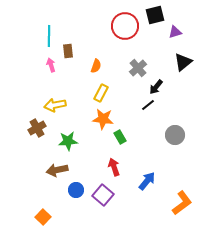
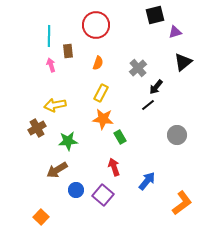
red circle: moved 29 px left, 1 px up
orange semicircle: moved 2 px right, 3 px up
gray circle: moved 2 px right
brown arrow: rotated 20 degrees counterclockwise
orange square: moved 2 px left
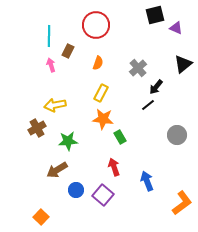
purple triangle: moved 1 px right, 4 px up; rotated 40 degrees clockwise
brown rectangle: rotated 32 degrees clockwise
black triangle: moved 2 px down
blue arrow: rotated 60 degrees counterclockwise
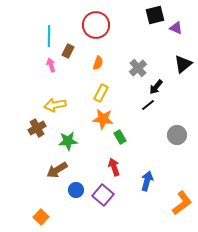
blue arrow: rotated 36 degrees clockwise
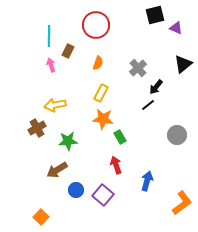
red arrow: moved 2 px right, 2 px up
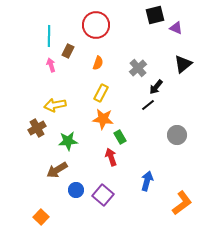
red arrow: moved 5 px left, 8 px up
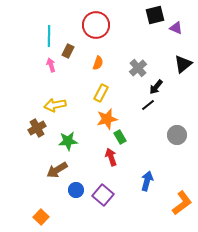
orange star: moved 4 px right; rotated 20 degrees counterclockwise
